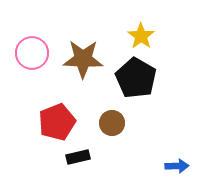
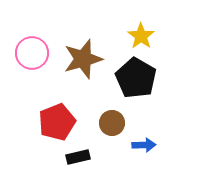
brown star: rotated 18 degrees counterclockwise
blue arrow: moved 33 px left, 21 px up
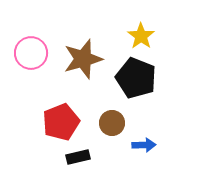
pink circle: moved 1 px left
black pentagon: rotated 9 degrees counterclockwise
red pentagon: moved 4 px right
